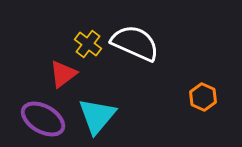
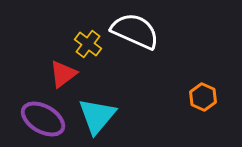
white semicircle: moved 12 px up
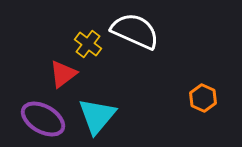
orange hexagon: moved 1 px down
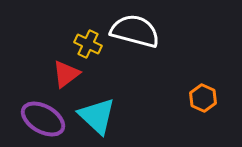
white semicircle: rotated 9 degrees counterclockwise
yellow cross: rotated 12 degrees counterclockwise
red triangle: moved 3 px right
cyan triangle: rotated 27 degrees counterclockwise
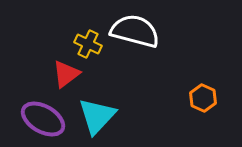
cyan triangle: rotated 30 degrees clockwise
